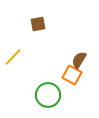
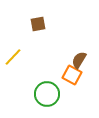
green circle: moved 1 px left, 1 px up
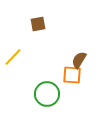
orange square: rotated 24 degrees counterclockwise
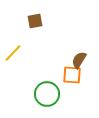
brown square: moved 3 px left, 3 px up
yellow line: moved 4 px up
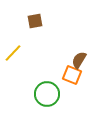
orange square: rotated 18 degrees clockwise
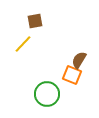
yellow line: moved 10 px right, 9 px up
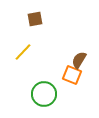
brown square: moved 2 px up
yellow line: moved 8 px down
green circle: moved 3 px left
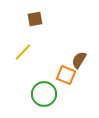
orange square: moved 6 px left
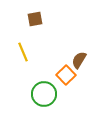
yellow line: rotated 66 degrees counterclockwise
orange square: rotated 24 degrees clockwise
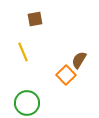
green circle: moved 17 px left, 9 px down
